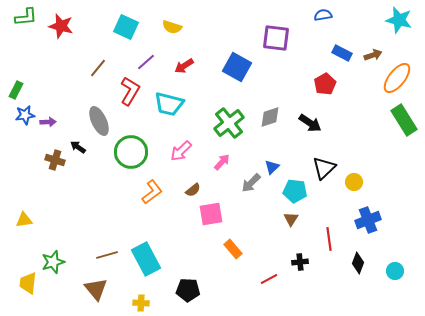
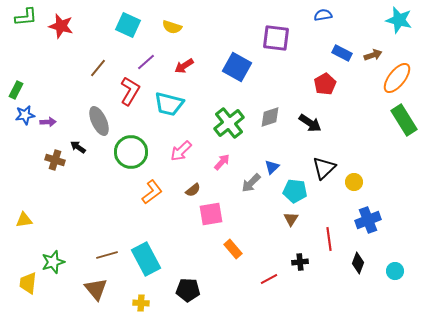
cyan square at (126, 27): moved 2 px right, 2 px up
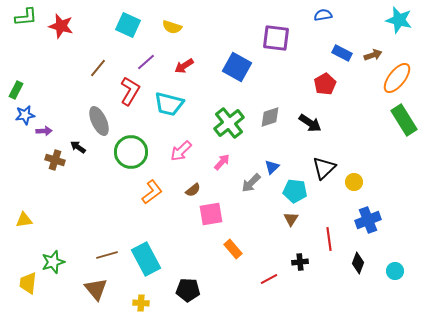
purple arrow at (48, 122): moved 4 px left, 9 px down
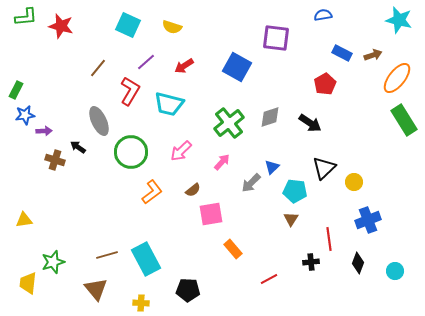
black cross at (300, 262): moved 11 px right
